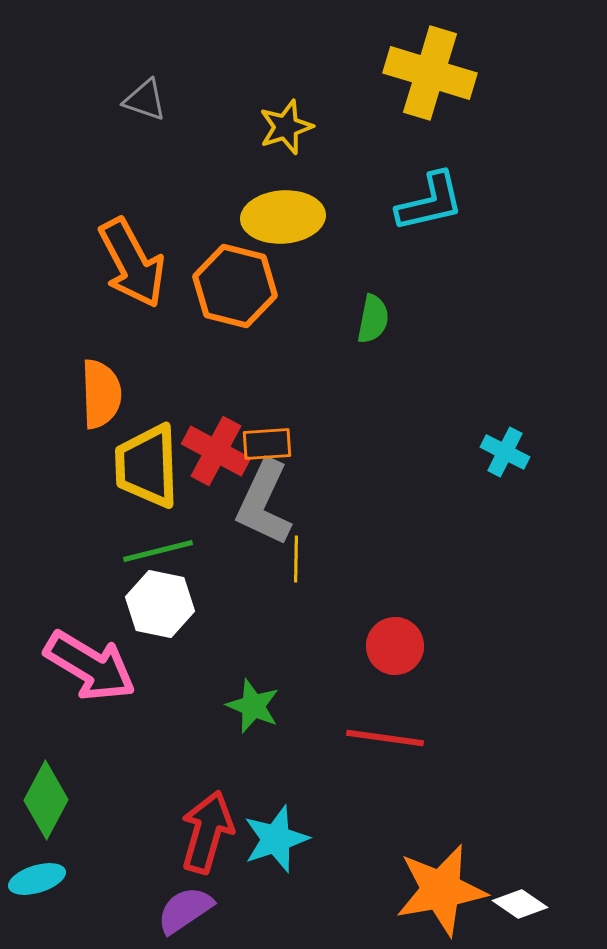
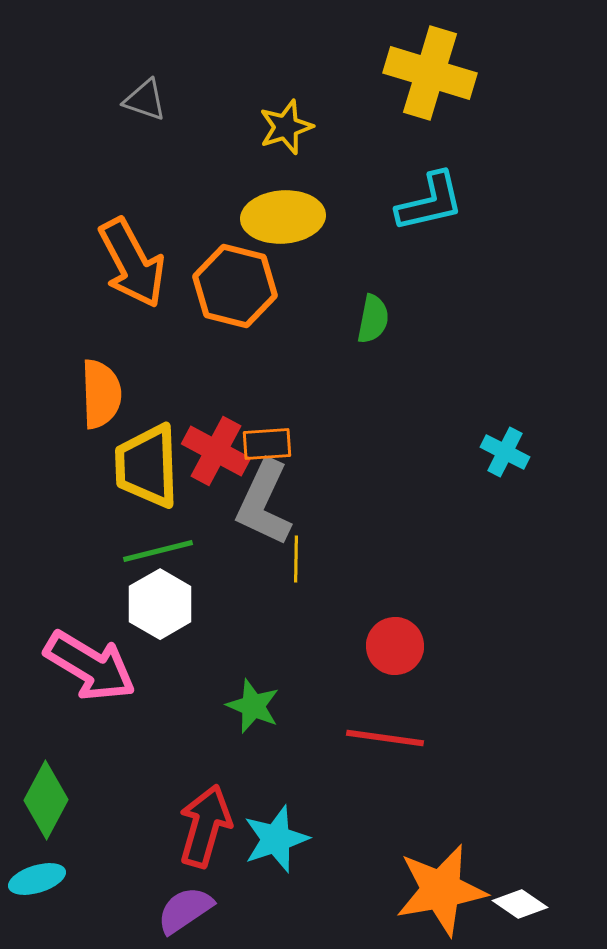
white hexagon: rotated 18 degrees clockwise
red arrow: moved 2 px left, 6 px up
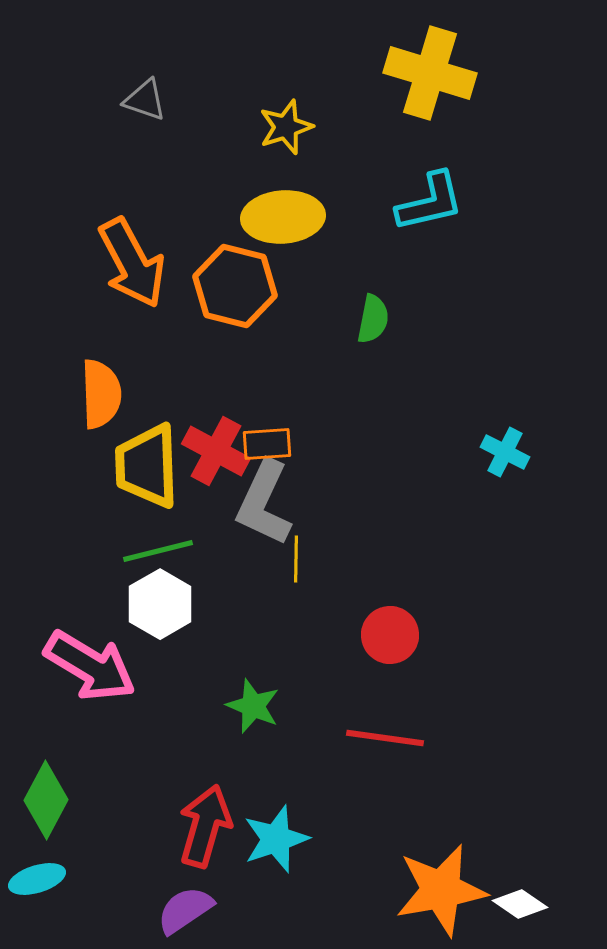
red circle: moved 5 px left, 11 px up
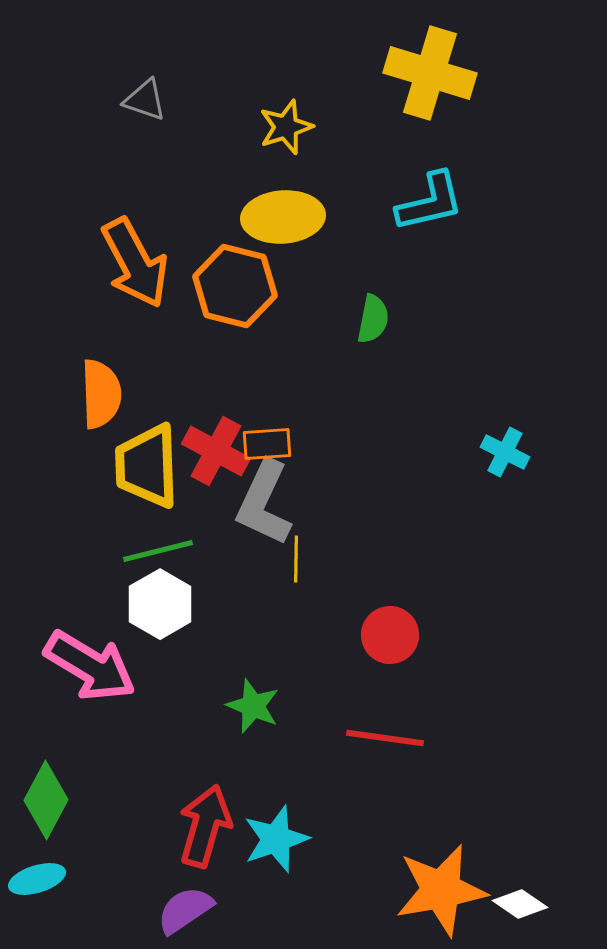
orange arrow: moved 3 px right
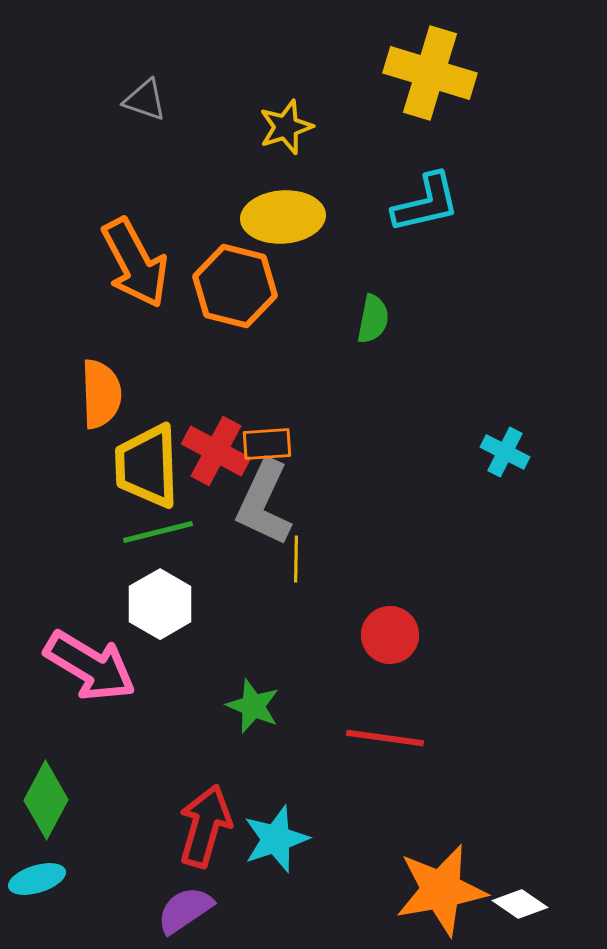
cyan L-shape: moved 4 px left, 1 px down
green line: moved 19 px up
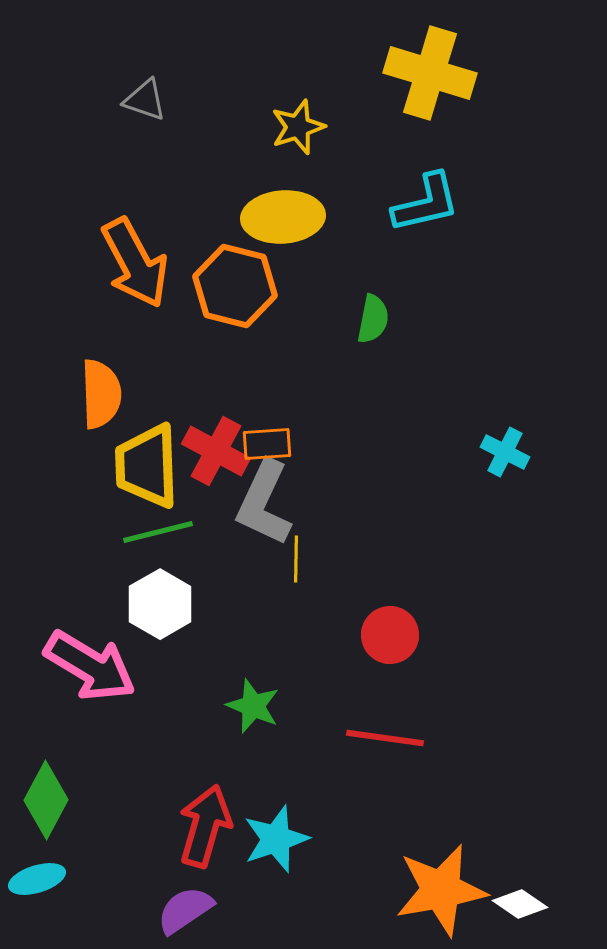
yellow star: moved 12 px right
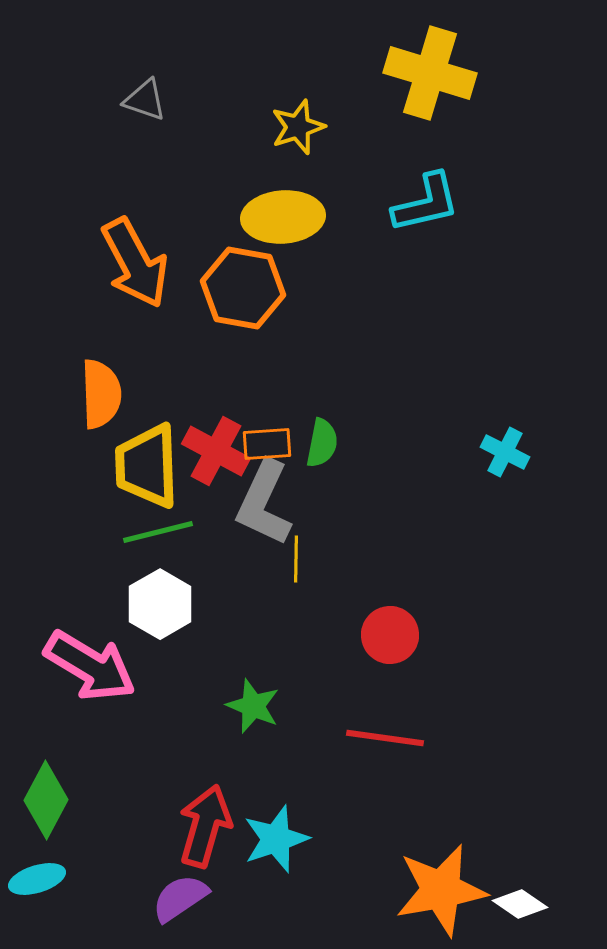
orange hexagon: moved 8 px right, 2 px down; rotated 4 degrees counterclockwise
green semicircle: moved 51 px left, 124 px down
purple semicircle: moved 5 px left, 12 px up
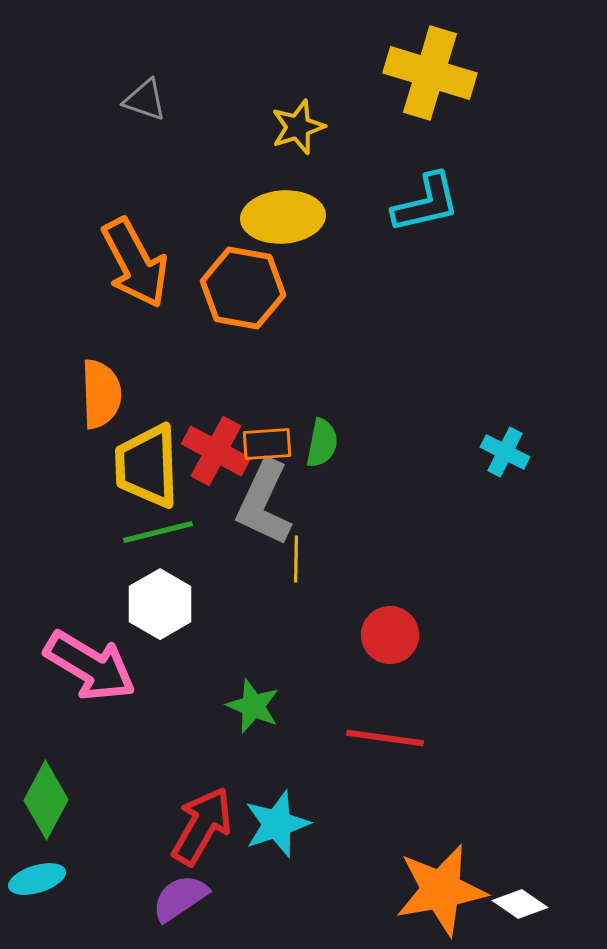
red arrow: moved 3 px left; rotated 14 degrees clockwise
cyan star: moved 1 px right, 15 px up
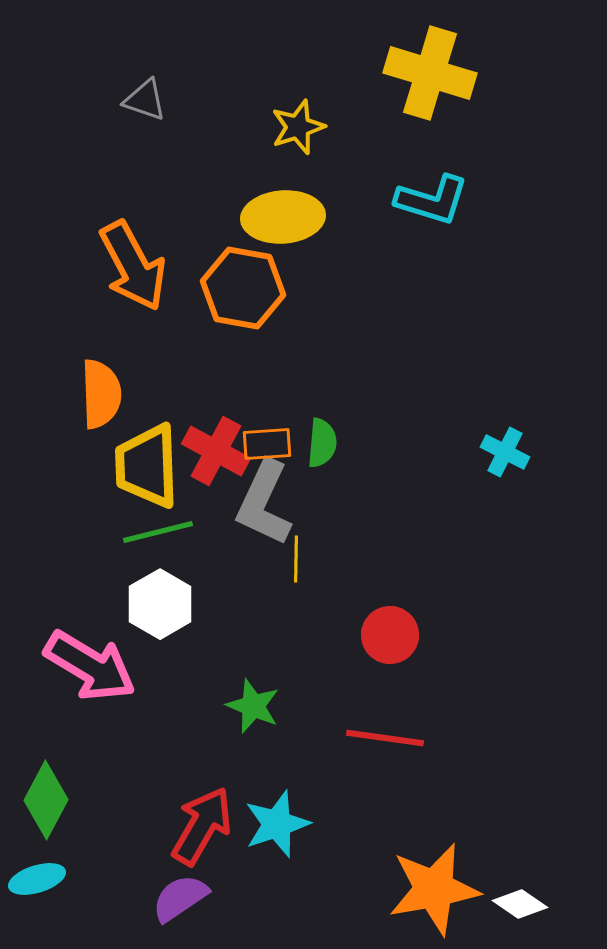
cyan L-shape: moved 6 px right, 3 px up; rotated 30 degrees clockwise
orange arrow: moved 2 px left, 3 px down
green semicircle: rotated 6 degrees counterclockwise
orange star: moved 7 px left, 1 px up
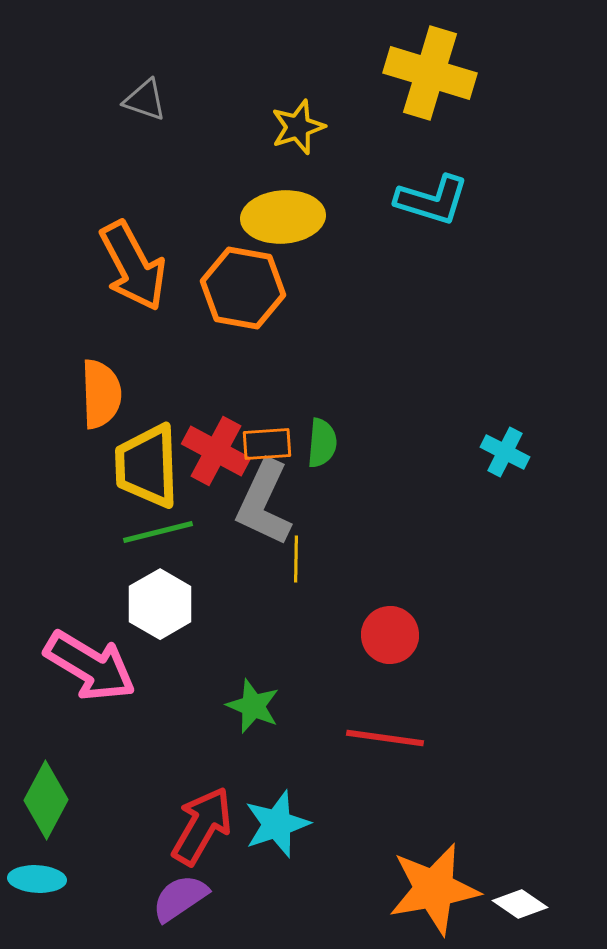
cyan ellipse: rotated 20 degrees clockwise
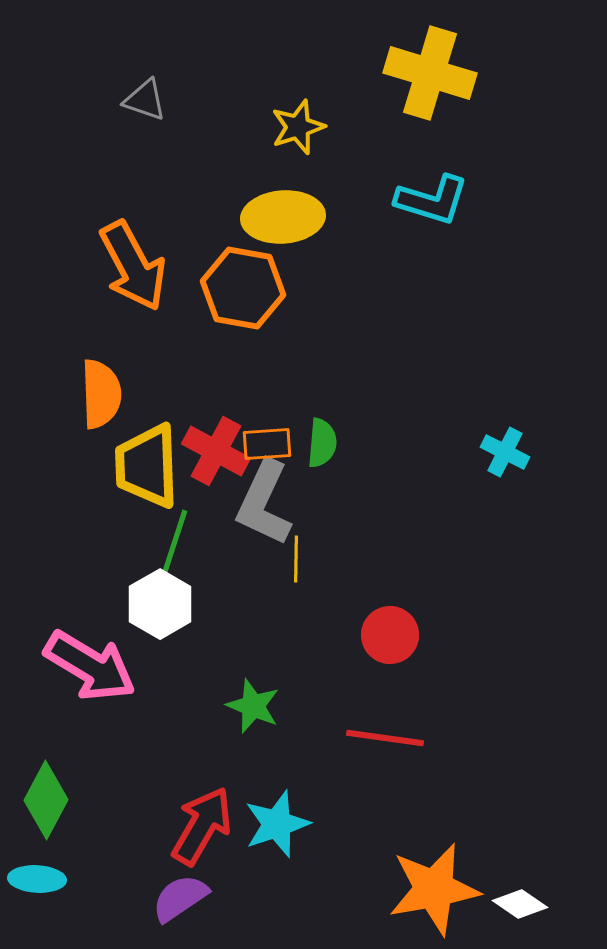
green line: moved 16 px right, 12 px down; rotated 58 degrees counterclockwise
